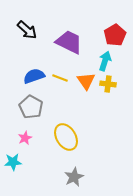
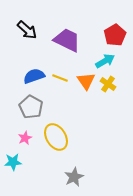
purple trapezoid: moved 2 px left, 2 px up
cyan arrow: rotated 42 degrees clockwise
yellow cross: rotated 28 degrees clockwise
yellow ellipse: moved 10 px left
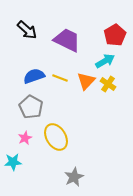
orange triangle: rotated 18 degrees clockwise
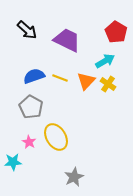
red pentagon: moved 1 px right, 3 px up; rotated 10 degrees counterclockwise
pink star: moved 4 px right, 4 px down; rotated 16 degrees counterclockwise
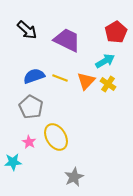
red pentagon: rotated 10 degrees clockwise
